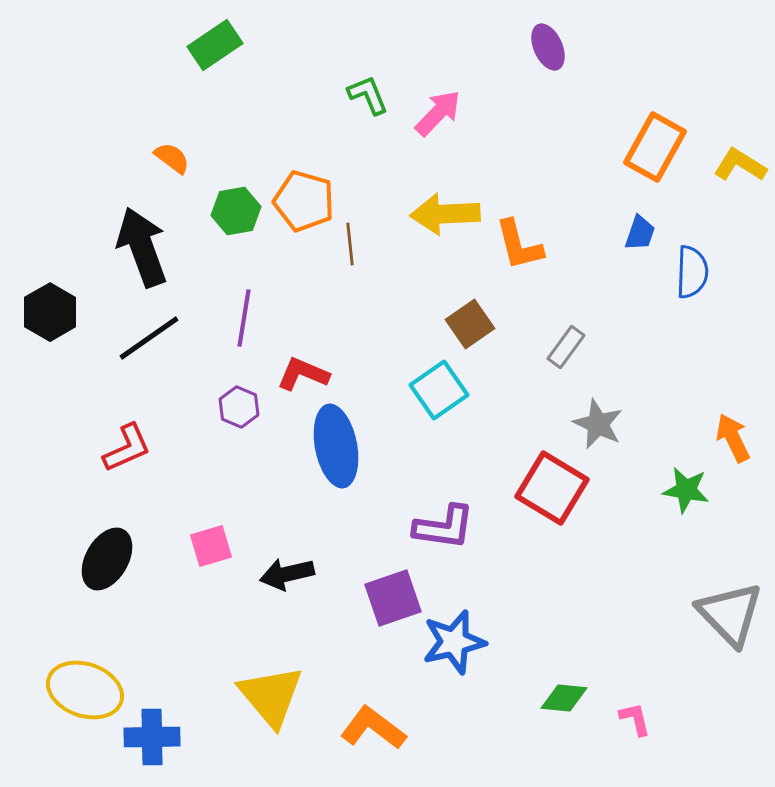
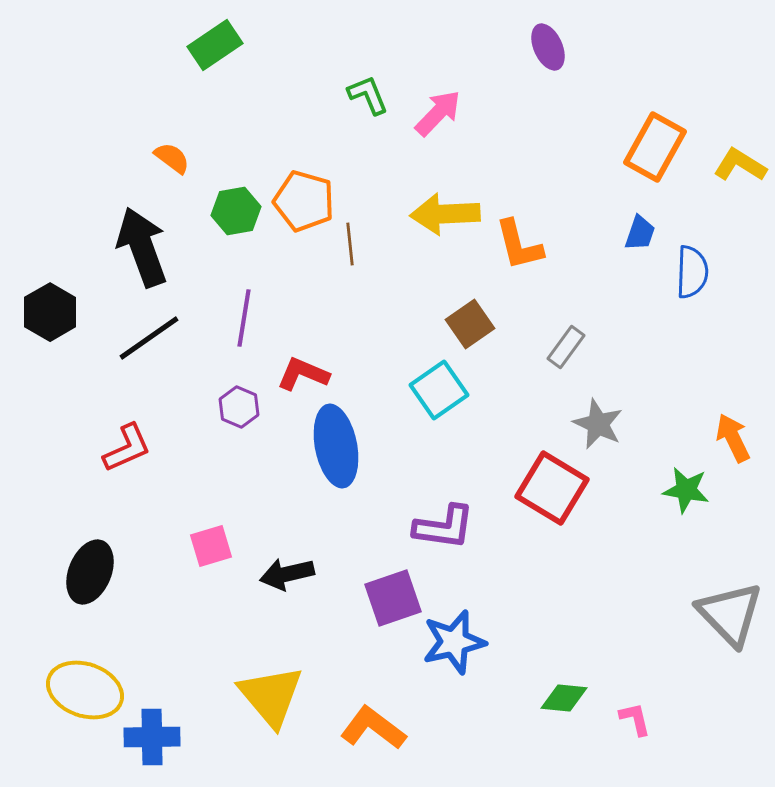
black ellipse at (107, 559): moved 17 px left, 13 px down; rotated 8 degrees counterclockwise
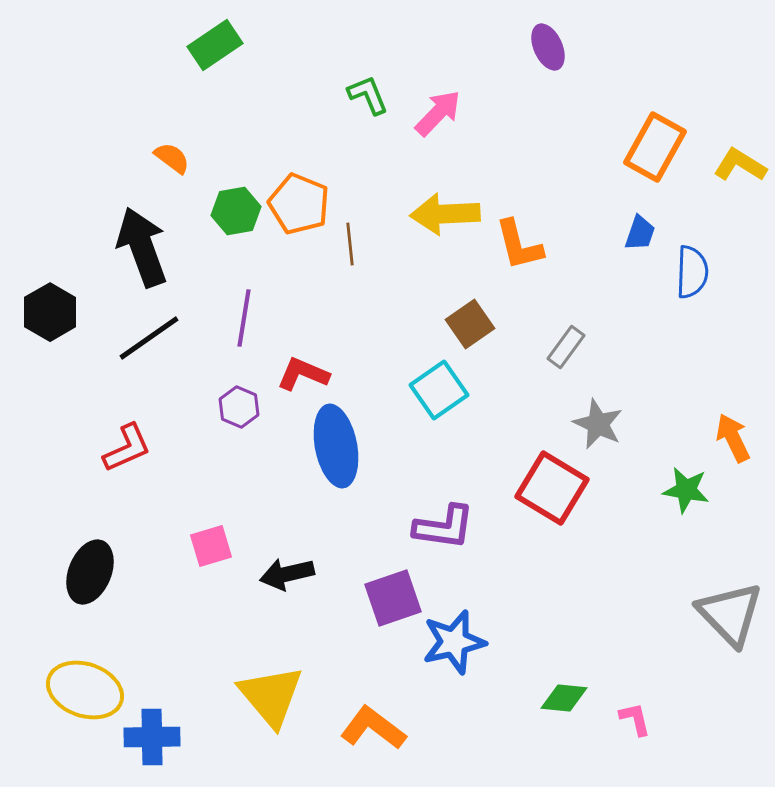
orange pentagon at (304, 201): moved 5 px left, 3 px down; rotated 6 degrees clockwise
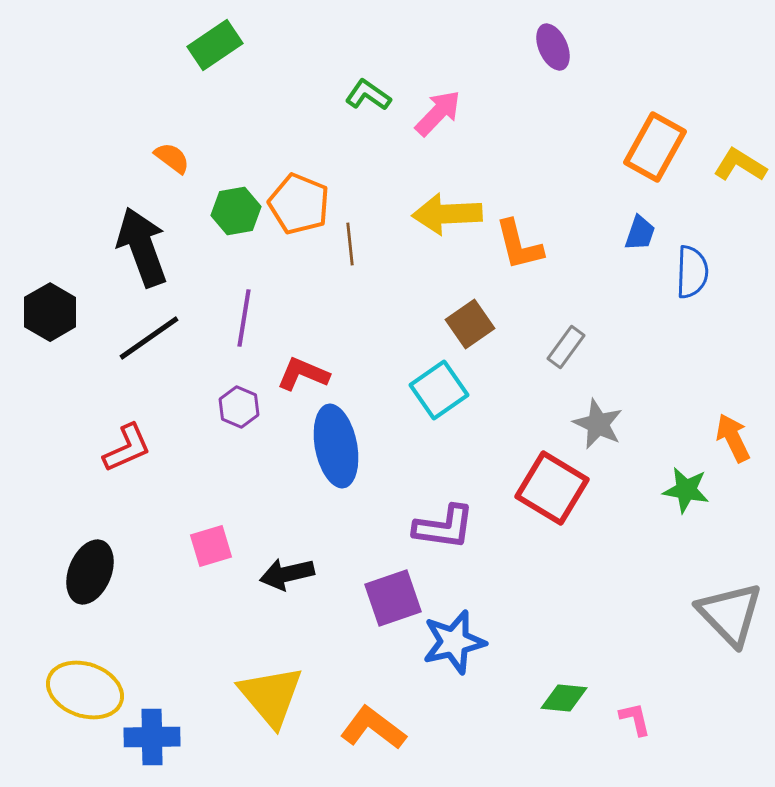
purple ellipse at (548, 47): moved 5 px right
green L-shape at (368, 95): rotated 33 degrees counterclockwise
yellow arrow at (445, 214): moved 2 px right
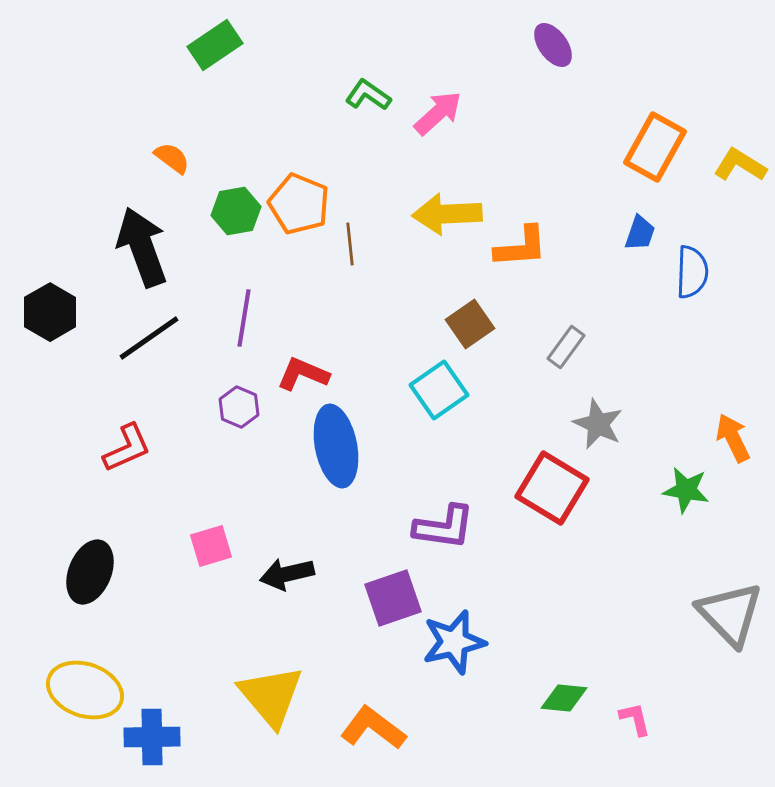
purple ellipse at (553, 47): moved 2 px up; rotated 12 degrees counterclockwise
pink arrow at (438, 113): rotated 4 degrees clockwise
orange L-shape at (519, 245): moved 2 px right, 2 px down; rotated 80 degrees counterclockwise
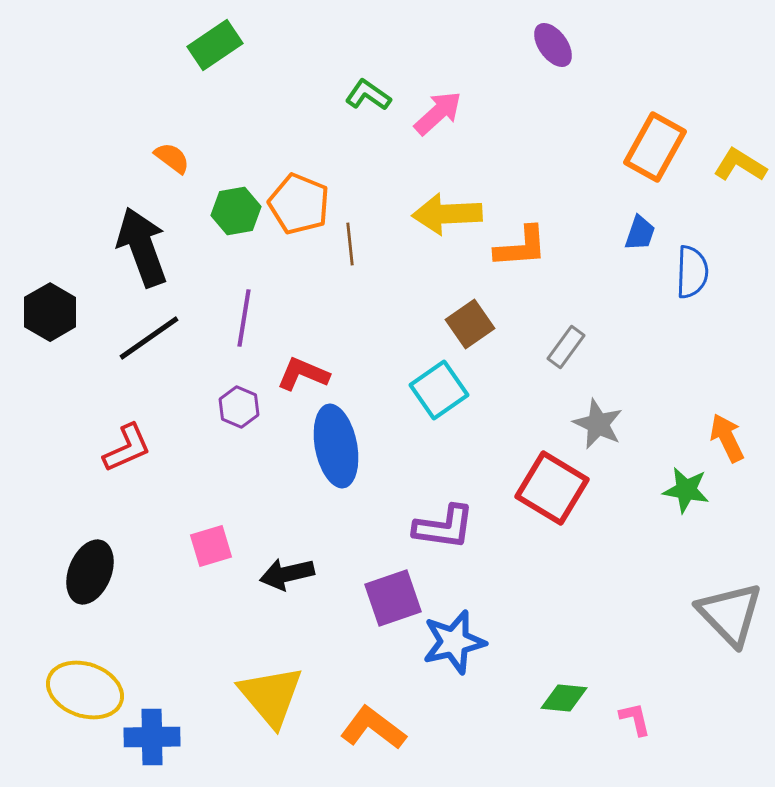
orange arrow at (733, 438): moved 6 px left
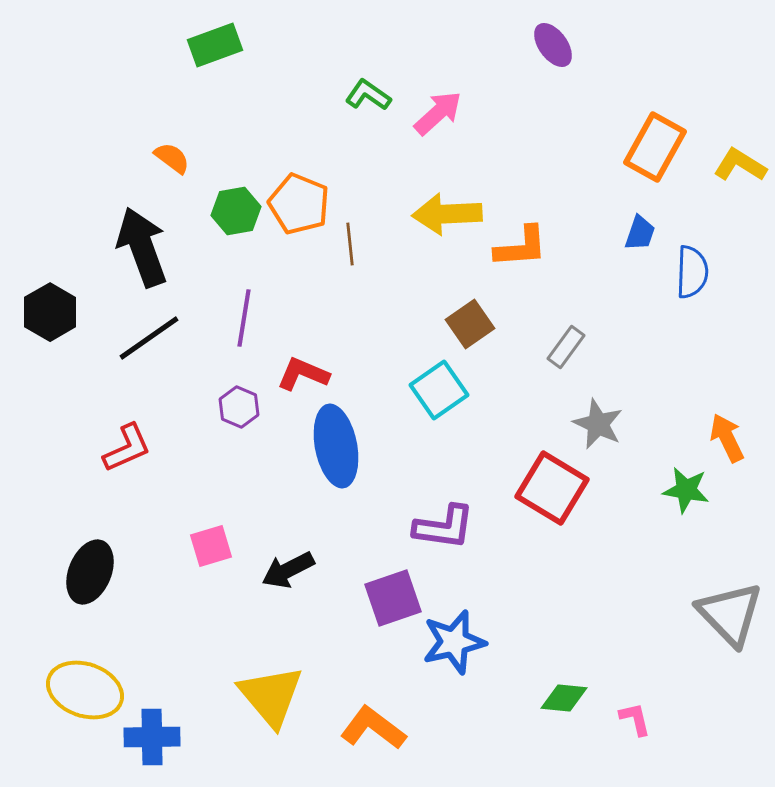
green rectangle at (215, 45): rotated 14 degrees clockwise
black arrow at (287, 574): moved 1 px right, 4 px up; rotated 14 degrees counterclockwise
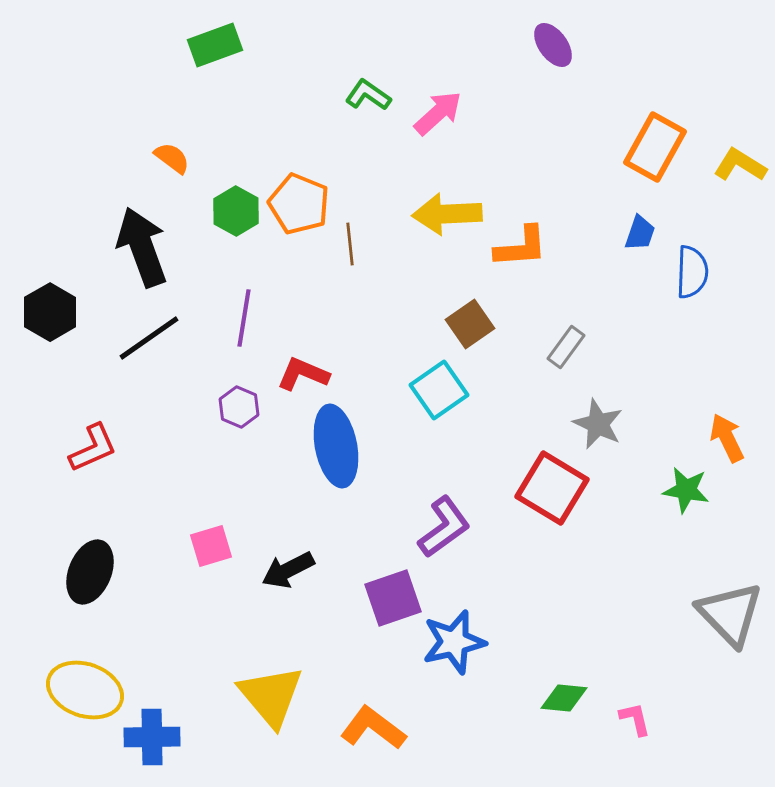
green hexagon at (236, 211): rotated 21 degrees counterclockwise
red L-shape at (127, 448): moved 34 px left
purple L-shape at (444, 527): rotated 44 degrees counterclockwise
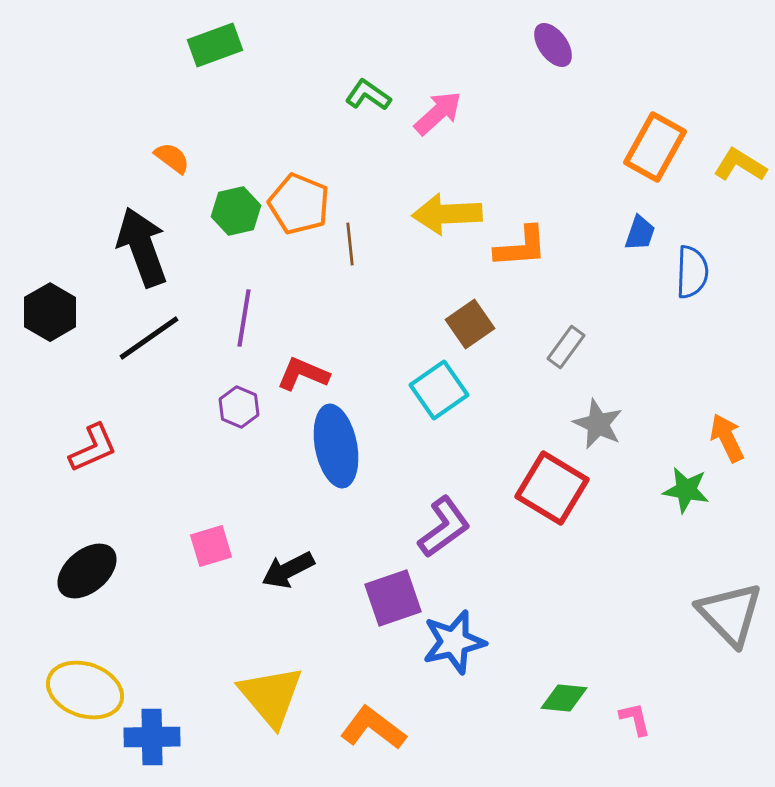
green hexagon at (236, 211): rotated 18 degrees clockwise
black ellipse at (90, 572): moved 3 px left, 1 px up; rotated 28 degrees clockwise
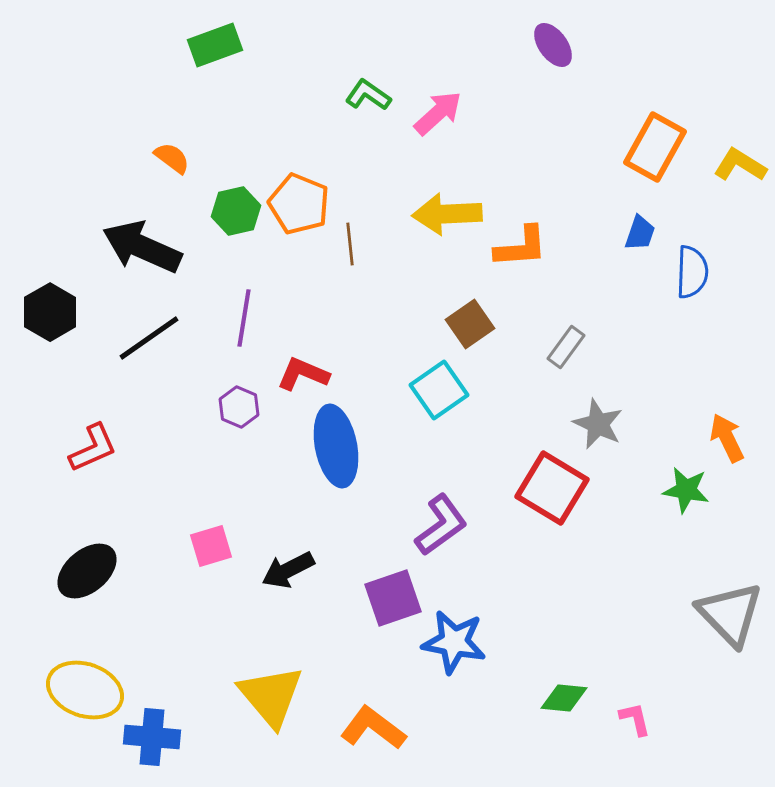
black arrow at (142, 247): rotated 46 degrees counterclockwise
purple L-shape at (444, 527): moved 3 px left, 2 px up
blue star at (454, 642): rotated 24 degrees clockwise
blue cross at (152, 737): rotated 6 degrees clockwise
